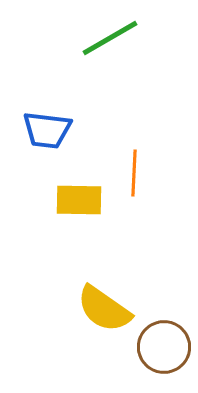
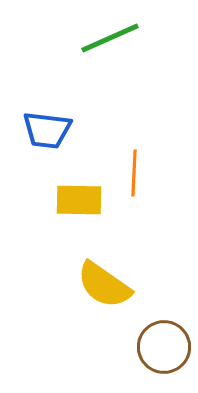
green line: rotated 6 degrees clockwise
yellow semicircle: moved 24 px up
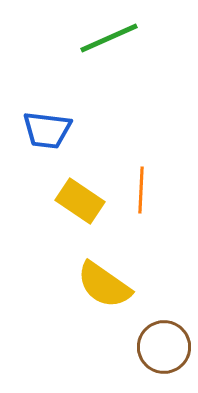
green line: moved 1 px left
orange line: moved 7 px right, 17 px down
yellow rectangle: moved 1 px right, 1 px down; rotated 33 degrees clockwise
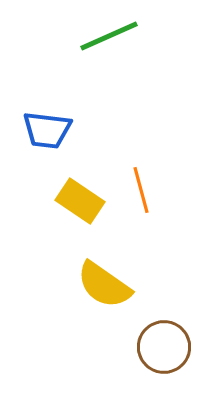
green line: moved 2 px up
orange line: rotated 18 degrees counterclockwise
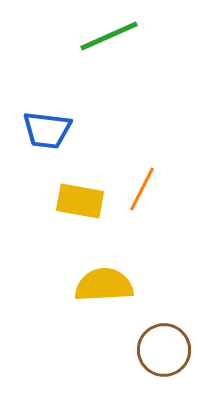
orange line: moved 1 px right, 1 px up; rotated 42 degrees clockwise
yellow rectangle: rotated 24 degrees counterclockwise
yellow semicircle: rotated 142 degrees clockwise
brown circle: moved 3 px down
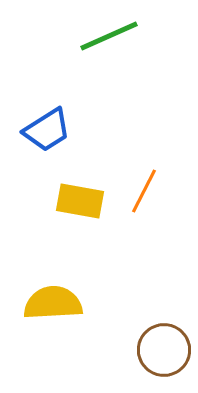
blue trapezoid: rotated 39 degrees counterclockwise
orange line: moved 2 px right, 2 px down
yellow semicircle: moved 51 px left, 18 px down
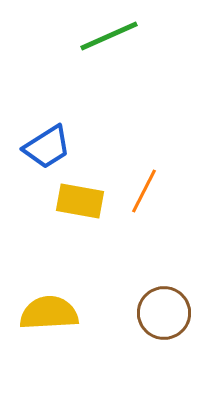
blue trapezoid: moved 17 px down
yellow semicircle: moved 4 px left, 10 px down
brown circle: moved 37 px up
